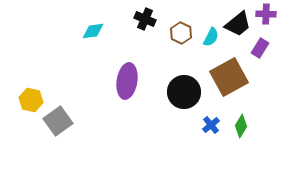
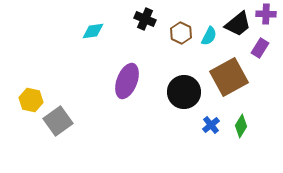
cyan semicircle: moved 2 px left, 1 px up
purple ellipse: rotated 12 degrees clockwise
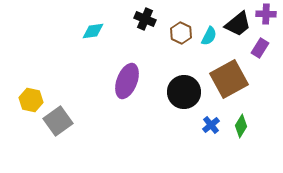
brown square: moved 2 px down
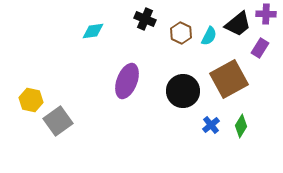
black circle: moved 1 px left, 1 px up
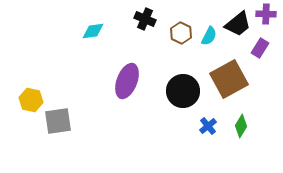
gray square: rotated 28 degrees clockwise
blue cross: moved 3 px left, 1 px down
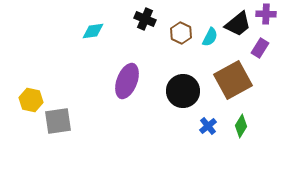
cyan semicircle: moved 1 px right, 1 px down
brown square: moved 4 px right, 1 px down
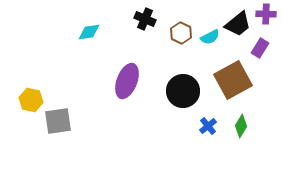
cyan diamond: moved 4 px left, 1 px down
cyan semicircle: rotated 36 degrees clockwise
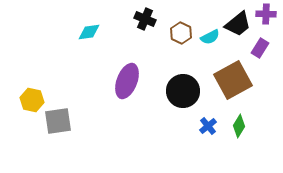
yellow hexagon: moved 1 px right
green diamond: moved 2 px left
